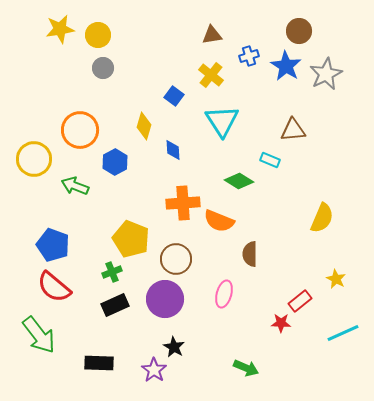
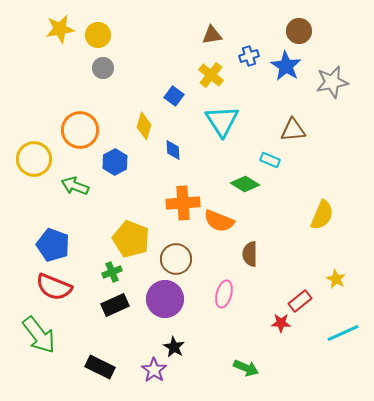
gray star at (326, 74): moved 6 px right, 8 px down; rotated 16 degrees clockwise
green diamond at (239, 181): moved 6 px right, 3 px down
yellow semicircle at (322, 218): moved 3 px up
red semicircle at (54, 287): rotated 18 degrees counterclockwise
black rectangle at (99, 363): moved 1 px right, 4 px down; rotated 24 degrees clockwise
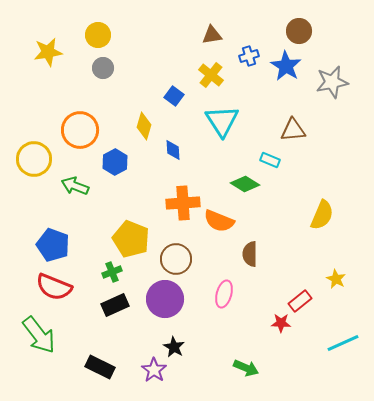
yellow star at (60, 29): moved 12 px left, 23 px down
cyan line at (343, 333): moved 10 px down
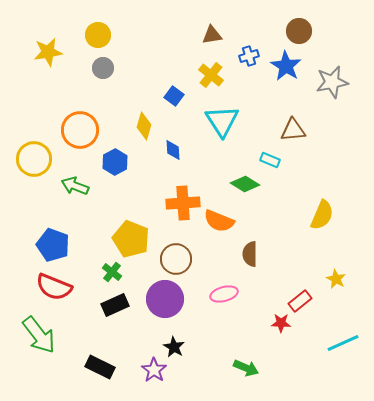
green cross at (112, 272): rotated 30 degrees counterclockwise
pink ellipse at (224, 294): rotated 60 degrees clockwise
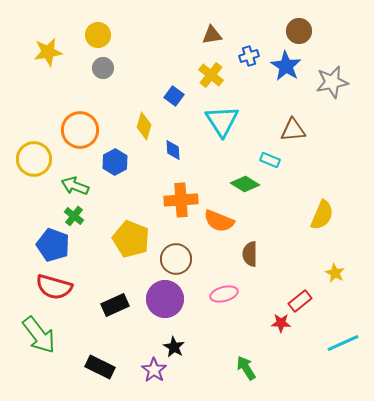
orange cross at (183, 203): moved 2 px left, 3 px up
green cross at (112, 272): moved 38 px left, 56 px up
yellow star at (336, 279): moved 1 px left, 6 px up
red semicircle at (54, 287): rotated 6 degrees counterclockwise
green arrow at (246, 368): rotated 145 degrees counterclockwise
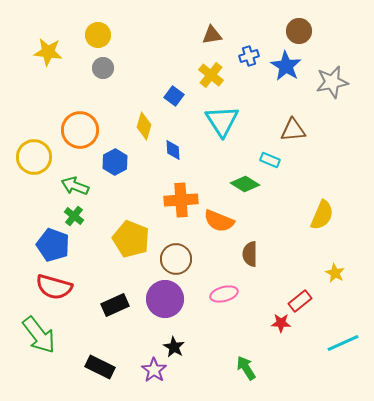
yellow star at (48, 52): rotated 16 degrees clockwise
yellow circle at (34, 159): moved 2 px up
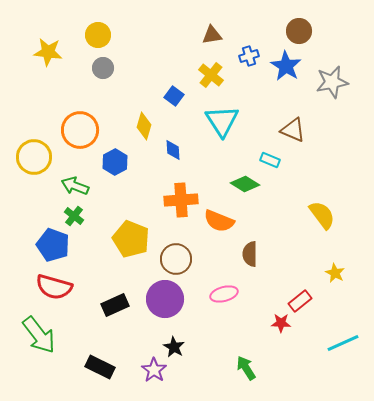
brown triangle at (293, 130): rotated 28 degrees clockwise
yellow semicircle at (322, 215): rotated 60 degrees counterclockwise
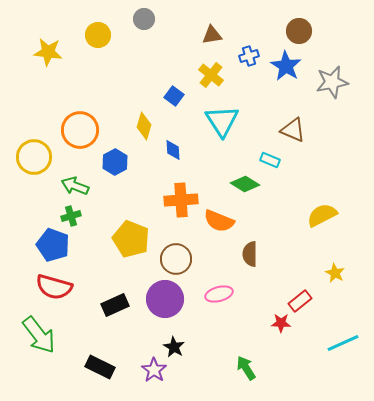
gray circle at (103, 68): moved 41 px right, 49 px up
yellow semicircle at (322, 215): rotated 80 degrees counterclockwise
green cross at (74, 216): moved 3 px left; rotated 36 degrees clockwise
pink ellipse at (224, 294): moved 5 px left
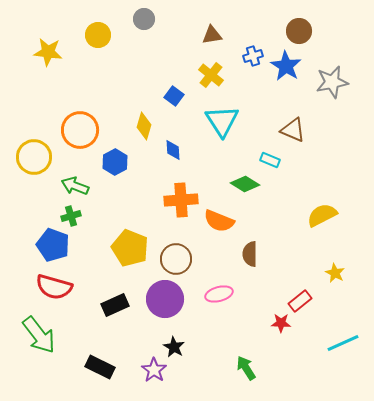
blue cross at (249, 56): moved 4 px right
yellow pentagon at (131, 239): moved 1 px left, 9 px down
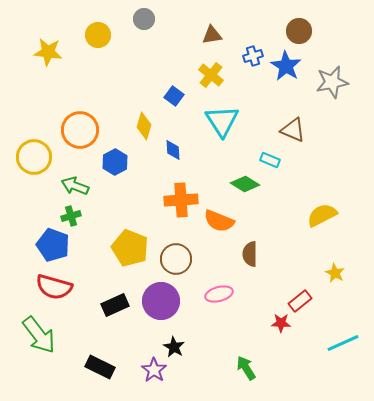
purple circle at (165, 299): moved 4 px left, 2 px down
